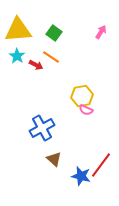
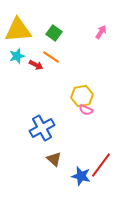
cyan star: rotated 21 degrees clockwise
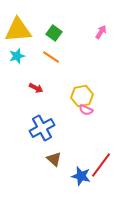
red arrow: moved 23 px down
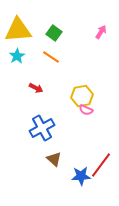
cyan star: rotated 14 degrees counterclockwise
blue star: rotated 18 degrees counterclockwise
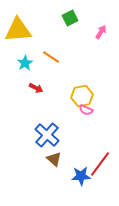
green square: moved 16 px right, 15 px up; rotated 28 degrees clockwise
cyan star: moved 8 px right, 7 px down
blue cross: moved 5 px right, 7 px down; rotated 20 degrees counterclockwise
red line: moved 1 px left, 1 px up
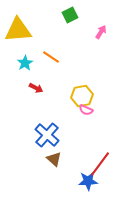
green square: moved 3 px up
blue star: moved 7 px right, 5 px down
